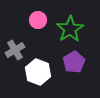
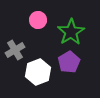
green star: moved 1 px right, 3 px down
purple pentagon: moved 5 px left
white hexagon: rotated 20 degrees clockwise
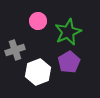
pink circle: moved 1 px down
green star: moved 3 px left; rotated 8 degrees clockwise
gray cross: rotated 12 degrees clockwise
